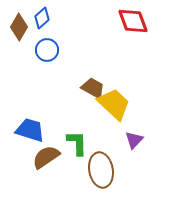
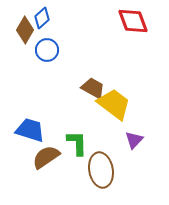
brown diamond: moved 6 px right, 3 px down
yellow trapezoid: rotated 6 degrees counterclockwise
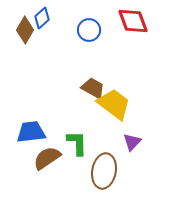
blue circle: moved 42 px right, 20 px up
blue trapezoid: moved 1 px right, 2 px down; rotated 24 degrees counterclockwise
purple triangle: moved 2 px left, 2 px down
brown semicircle: moved 1 px right, 1 px down
brown ellipse: moved 3 px right, 1 px down; rotated 20 degrees clockwise
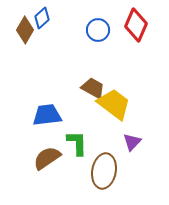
red diamond: moved 3 px right, 4 px down; rotated 44 degrees clockwise
blue circle: moved 9 px right
blue trapezoid: moved 16 px right, 17 px up
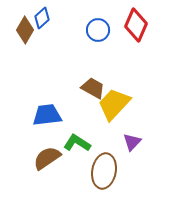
yellow trapezoid: rotated 84 degrees counterclockwise
green L-shape: rotated 56 degrees counterclockwise
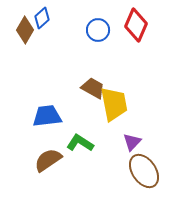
yellow trapezoid: rotated 126 degrees clockwise
blue trapezoid: moved 1 px down
green L-shape: moved 3 px right
brown semicircle: moved 1 px right, 2 px down
brown ellipse: moved 40 px right; rotated 44 degrees counterclockwise
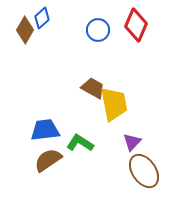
blue trapezoid: moved 2 px left, 14 px down
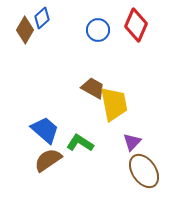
blue trapezoid: rotated 48 degrees clockwise
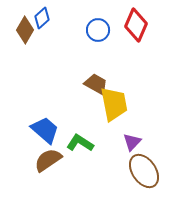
brown trapezoid: moved 3 px right, 4 px up
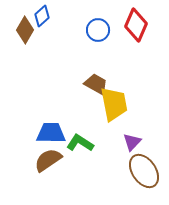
blue diamond: moved 2 px up
blue trapezoid: moved 6 px right, 3 px down; rotated 40 degrees counterclockwise
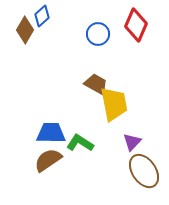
blue circle: moved 4 px down
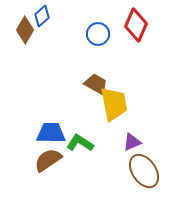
purple triangle: rotated 24 degrees clockwise
